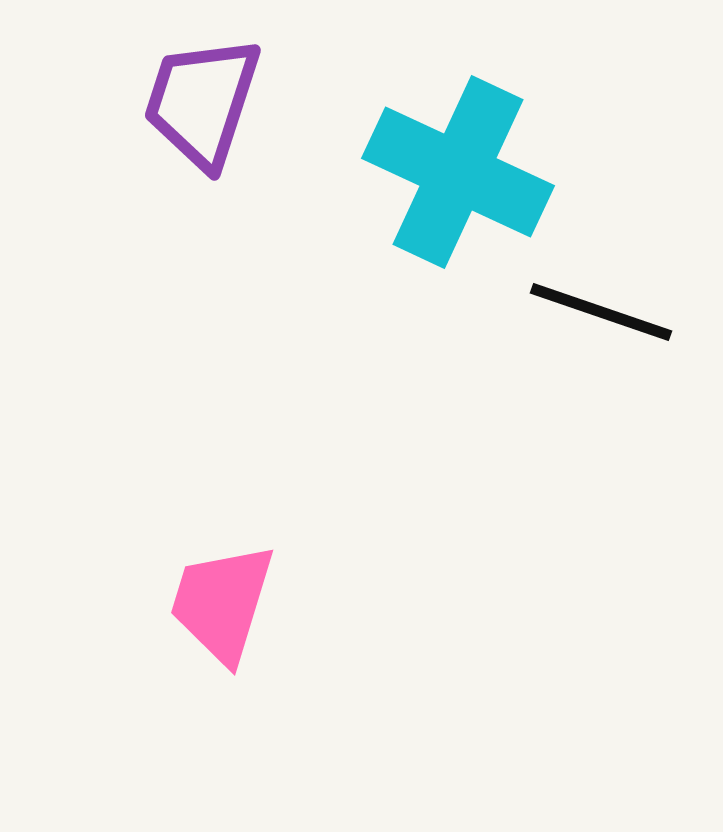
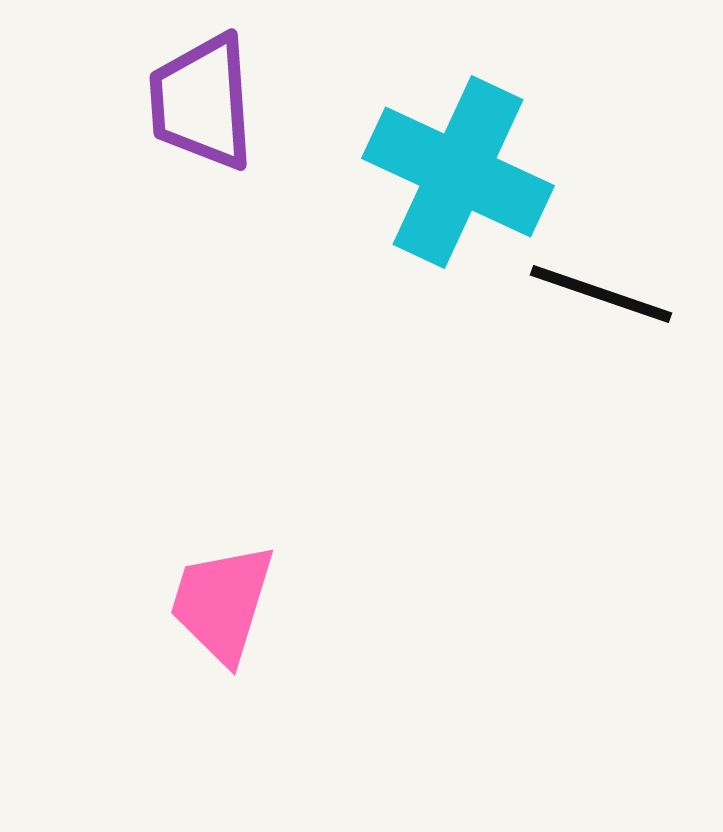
purple trapezoid: rotated 22 degrees counterclockwise
black line: moved 18 px up
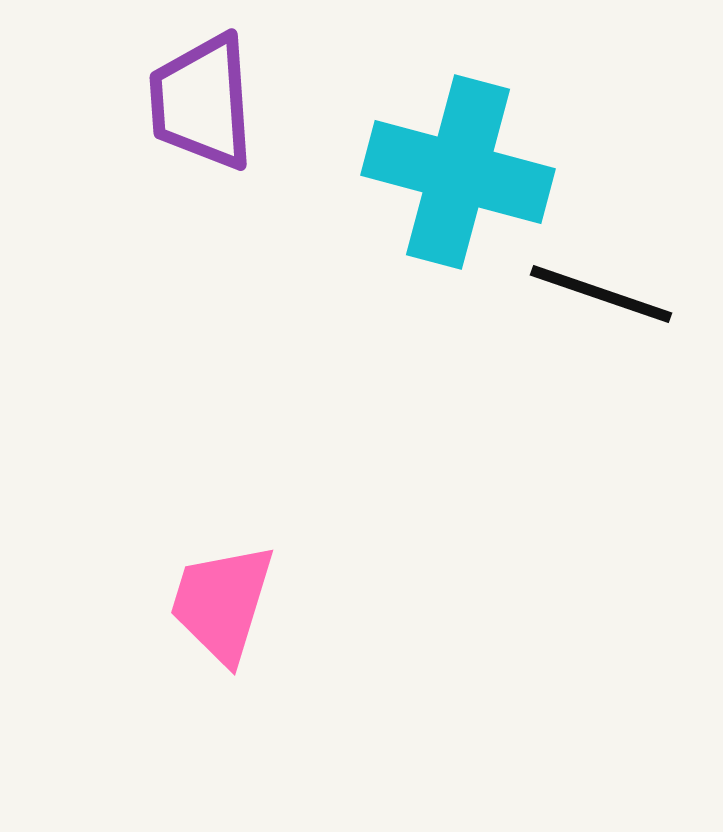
cyan cross: rotated 10 degrees counterclockwise
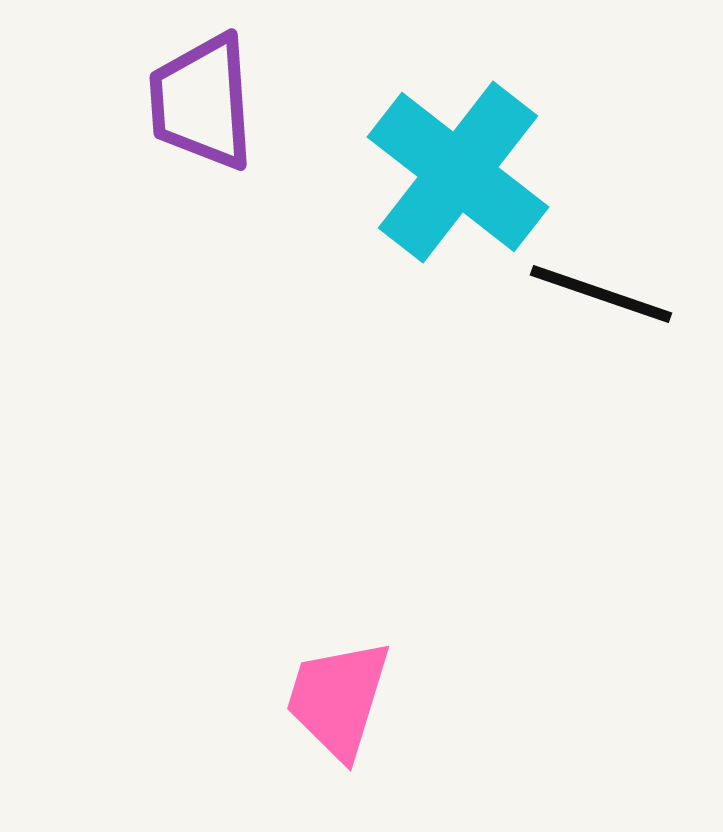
cyan cross: rotated 23 degrees clockwise
pink trapezoid: moved 116 px right, 96 px down
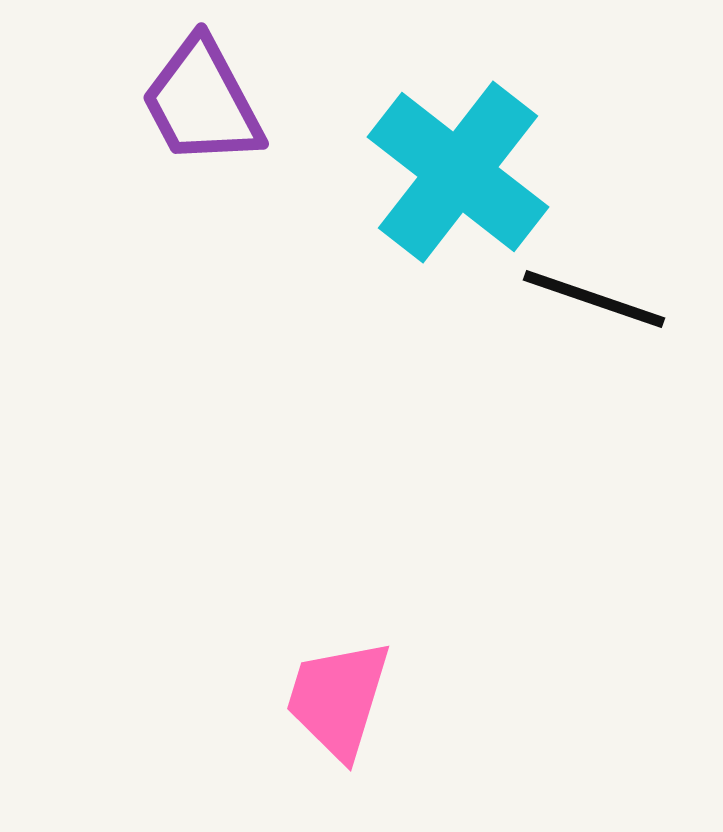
purple trapezoid: rotated 24 degrees counterclockwise
black line: moved 7 px left, 5 px down
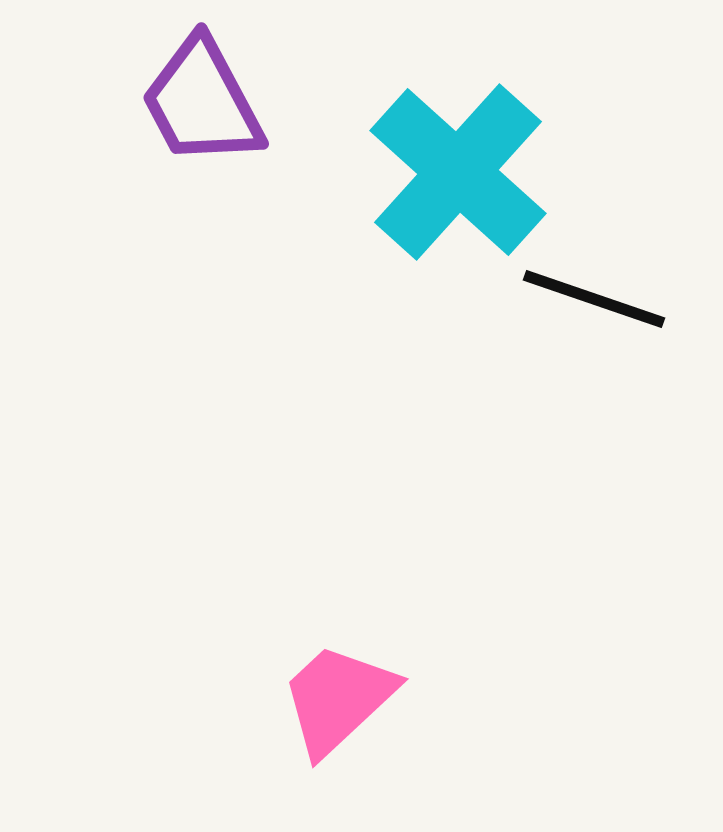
cyan cross: rotated 4 degrees clockwise
pink trapezoid: rotated 30 degrees clockwise
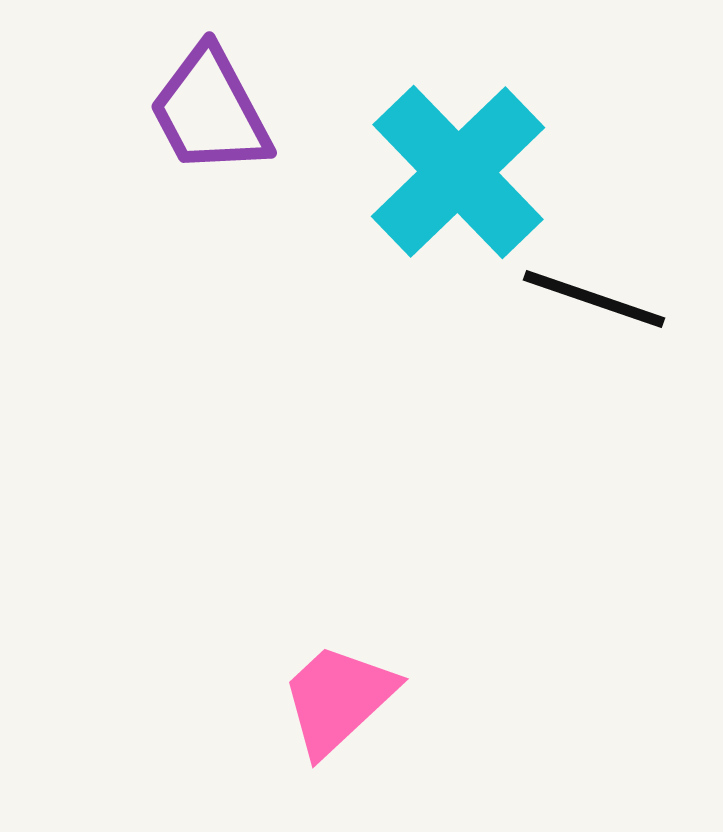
purple trapezoid: moved 8 px right, 9 px down
cyan cross: rotated 4 degrees clockwise
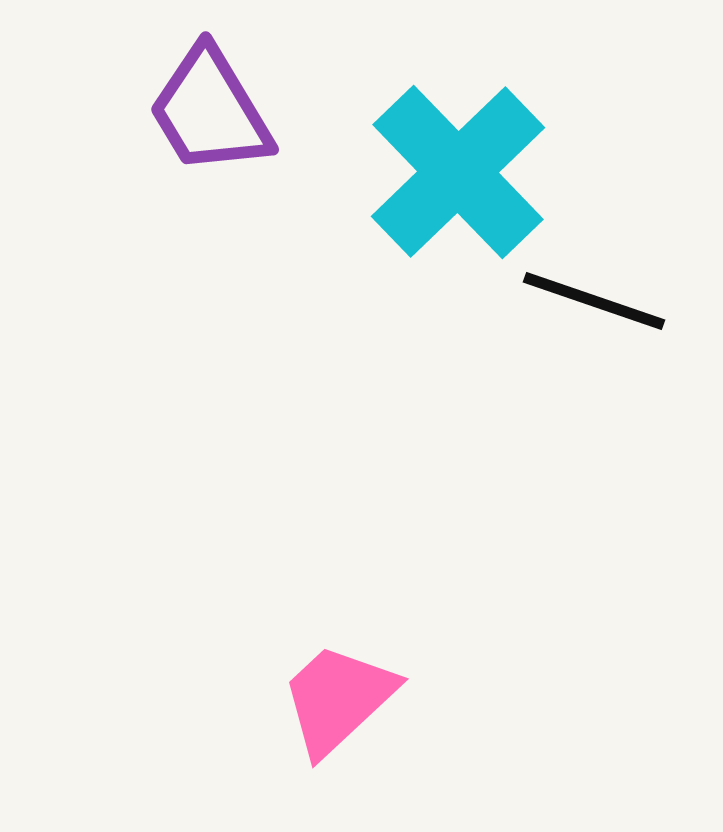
purple trapezoid: rotated 3 degrees counterclockwise
black line: moved 2 px down
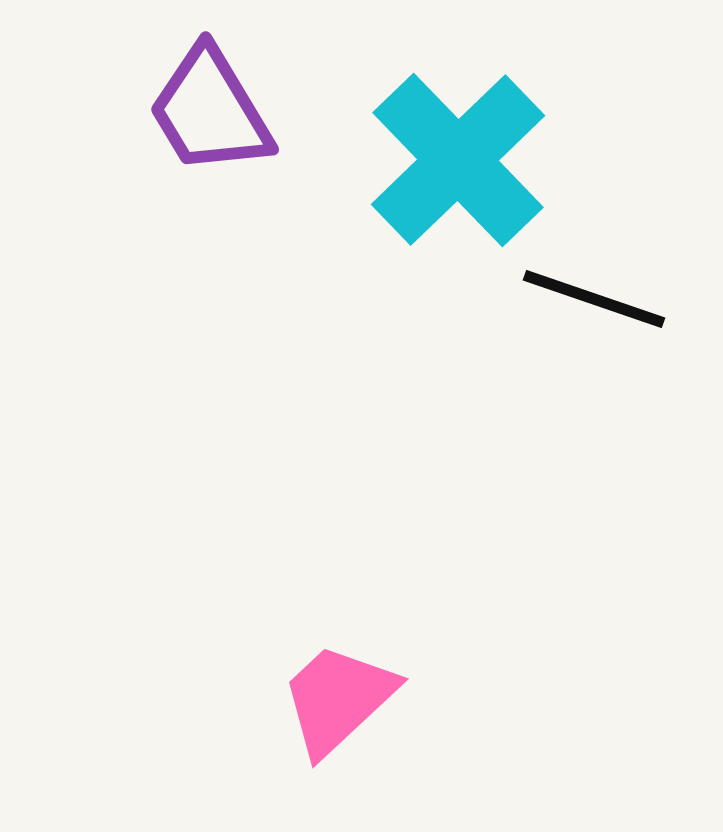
cyan cross: moved 12 px up
black line: moved 2 px up
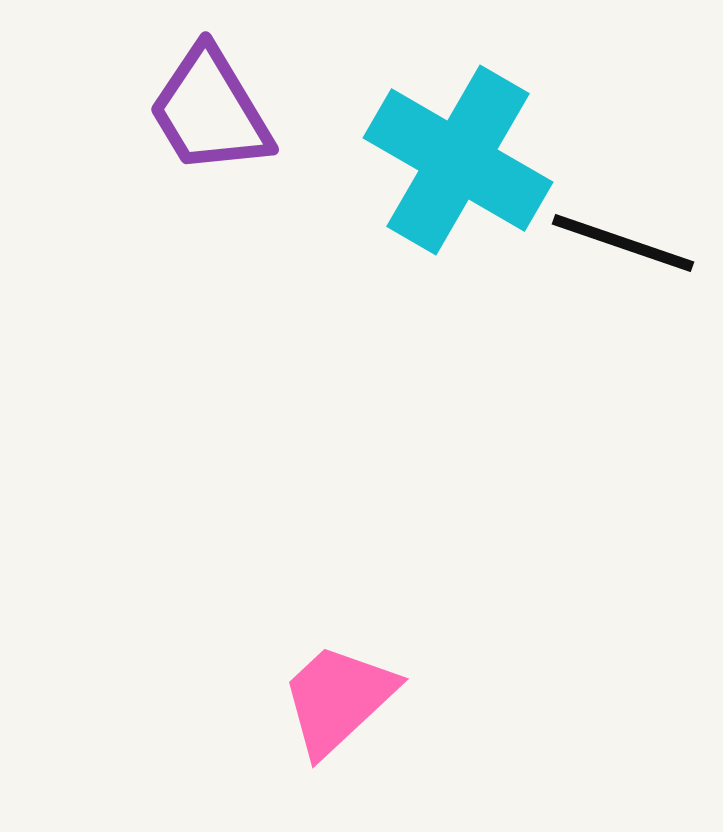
cyan cross: rotated 16 degrees counterclockwise
black line: moved 29 px right, 56 px up
